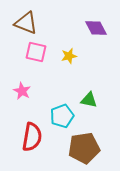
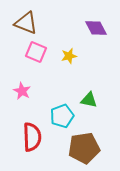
pink square: rotated 10 degrees clockwise
red semicircle: rotated 12 degrees counterclockwise
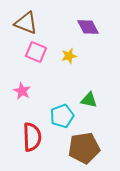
purple diamond: moved 8 px left, 1 px up
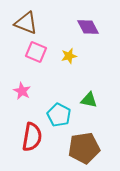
cyan pentagon: moved 3 px left, 1 px up; rotated 25 degrees counterclockwise
red semicircle: rotated 12 degrees clockwise
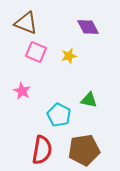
red semicircle: moved 10 px right, 13 px down
brown pentagon: moved 2 px down
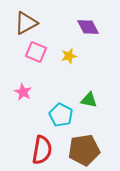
brown triangle: rotated 50 degrees counterclockwise
pink star: moved 1 px right, 1 px down
cyan pentagon: moved 2 px right
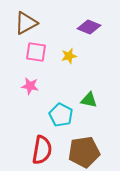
purple diamond: moved 1 px right; rotated 40 degrees counterclockwise
pink square: rotated 15 degrees counterclockwise
pink star: moved 7 px right, 6 px up; rotated 18 degrees counterclockwise
brown pentagon: moved 2 px down
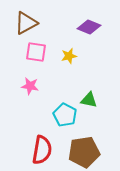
cyan pentagon: moved 4 px right
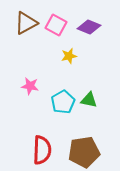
pink square: moved 20 px right, 27 px up; rotated 20 degrees clockwise
cyan pentagon: moved 2 px left, 13 px up; rotated 15 degrees clockwise
red semicircle: rotated 8 degrees counterclockwise
